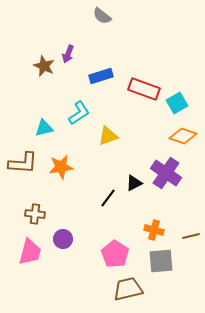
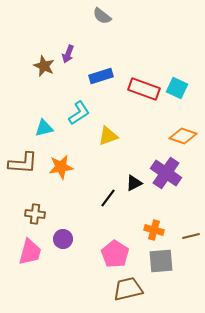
cyan square: moved 15 px up; rotated 35 degrees counterclockwise
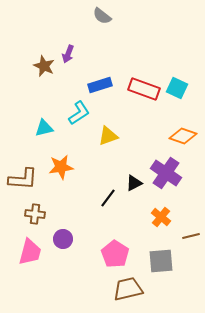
blue rectangle: moved 1 px left, 9 px down
brown L-shape: moved 16 px down
orange cross: moved 7 px right, 13 px up; rotated 24 degrees clockwise
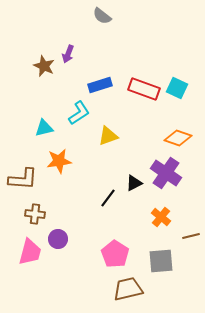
orange diamond: moved 5 px left, 2 px down
orange star: moved 2 px left, 6 px up
purple circle: moved 5 px left
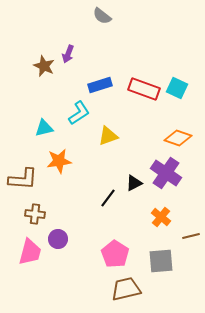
brown trapezoid: moved 2 px left
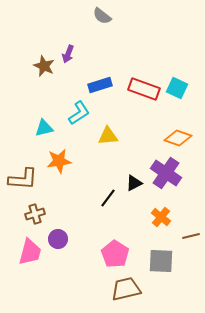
yellow triangle: rotated 15 degrees clockwise
brown cross: rotated 24 degrees counterclockwise
gray square: rotated 8 degrees clockwise
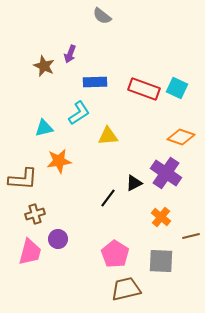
purple arrow: moved 2 px right
blue rectangle: moved 5 px left, 3 px up; rotated 15 degrees clockwise
orange diamond: moved 3 px right, 1 px up
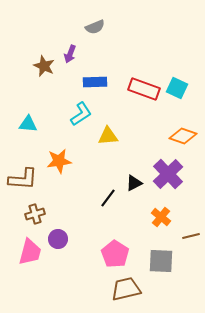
gray semicircle: moved 7 px left, 11 px down; rotated 60 degrees counterclockwise
cyan L-shape: moved 2 px right, 1 px down
cyan triangle: moved 16 px left, 4 px up; rotated 18 degrees clockwise
orange diamond: moved 2 px right, 1 px up
purple cross: moved 2 px right, 1 px down; rotated 12 degrees clockwise
